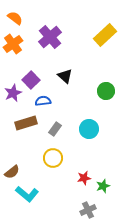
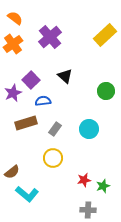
red star: moved 2 px down
gray cross: rotated 28 degrees clockwise
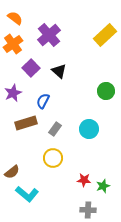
purple cross: moved 1 px left, 2 px up
black triangle: moved 6 px left, 5 px up
purple square: moved 12 px up
blue semicircle: rotated 56 degrees counterclockwise
red star: rotated 16 degrees clockwise
